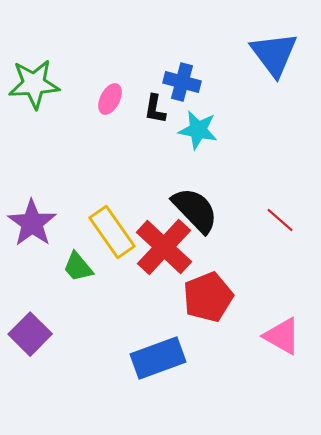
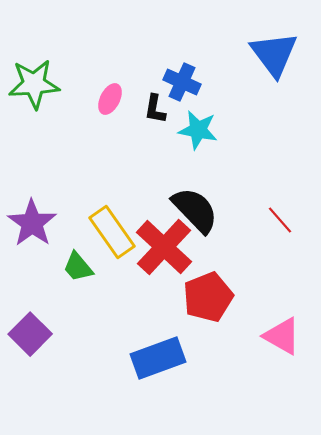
blue cross: rotated 9 degrees clockwise
red line: rotated 8 degrees clockwise
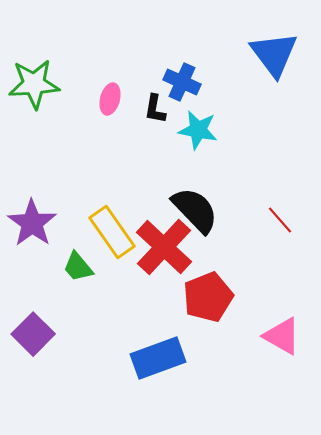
pink ellipse: rotated 12 degrees counterclockwise
purple square: moved 3 px right
